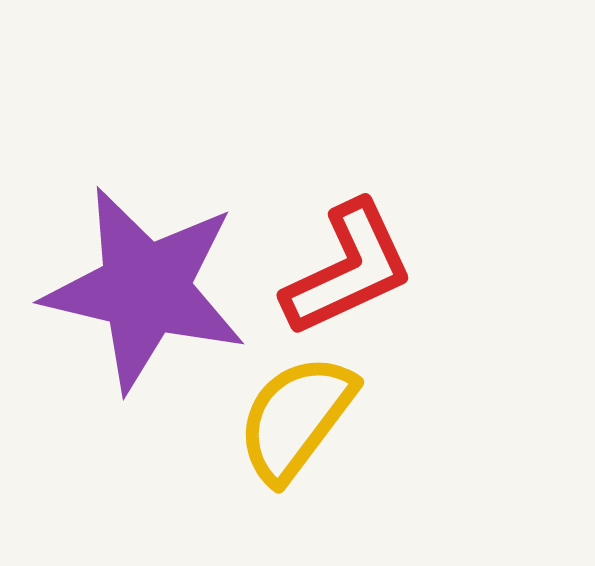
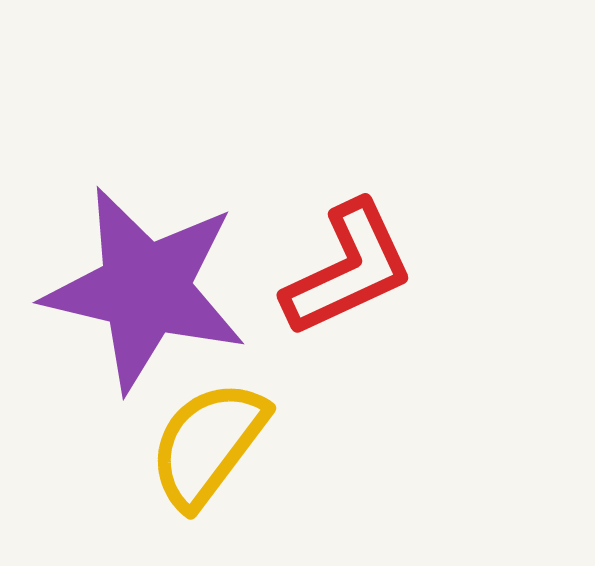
yellow semicircle: moved 88 px left, 26 px down
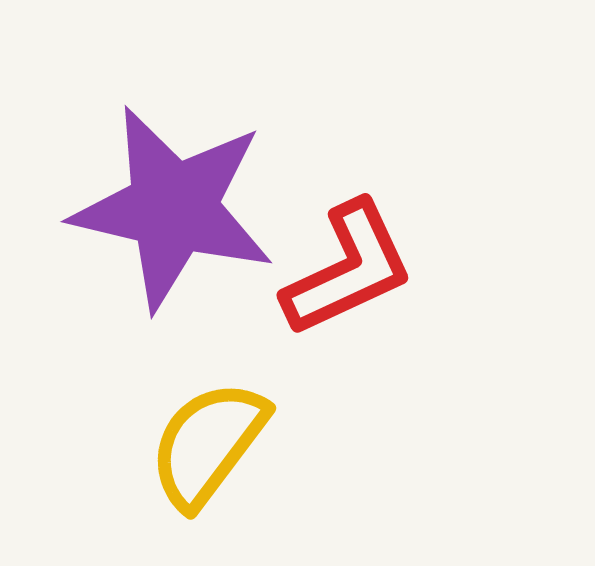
purple star: moved 28 px right, 81 px up
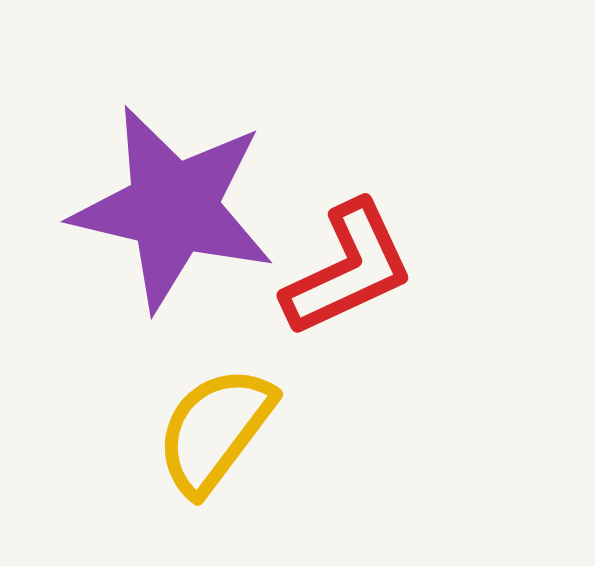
yellow semicircle: moved 7 px right, 14 px up
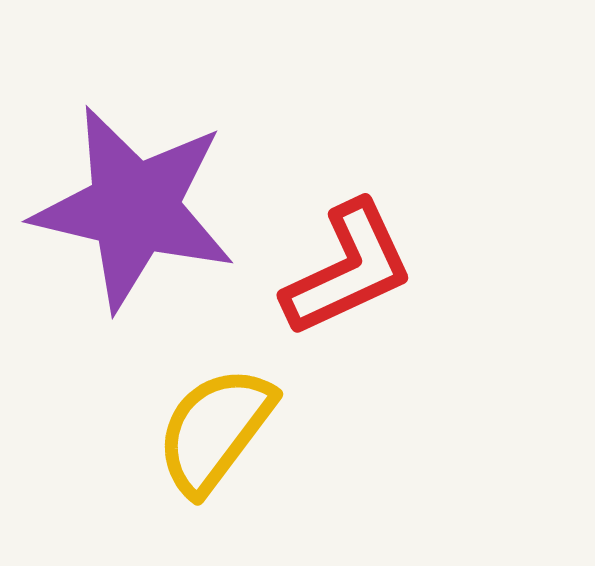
purple star: moved 39 px left
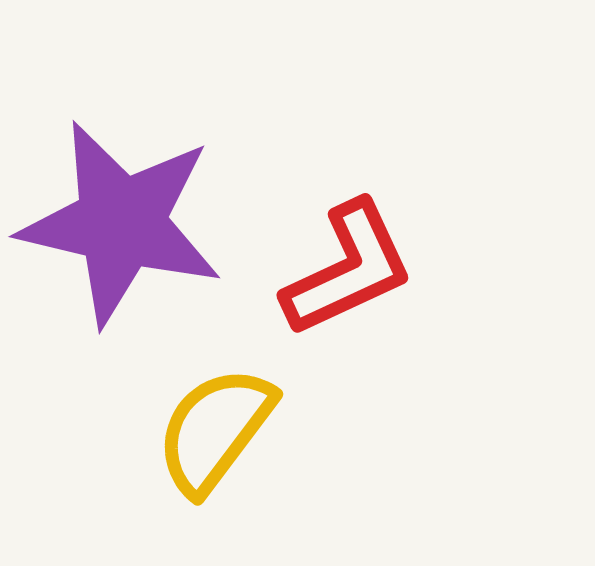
purple star: moved 13 px left, 15 px down
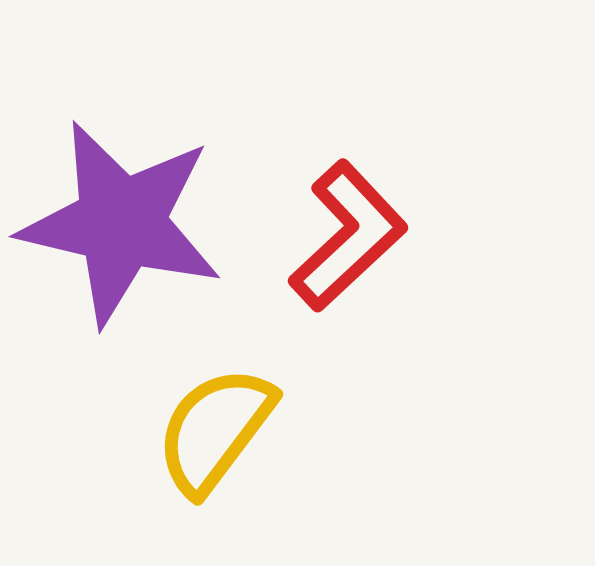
red L-shape: moved 33 px up; rotated 18 degrees counterclockwise
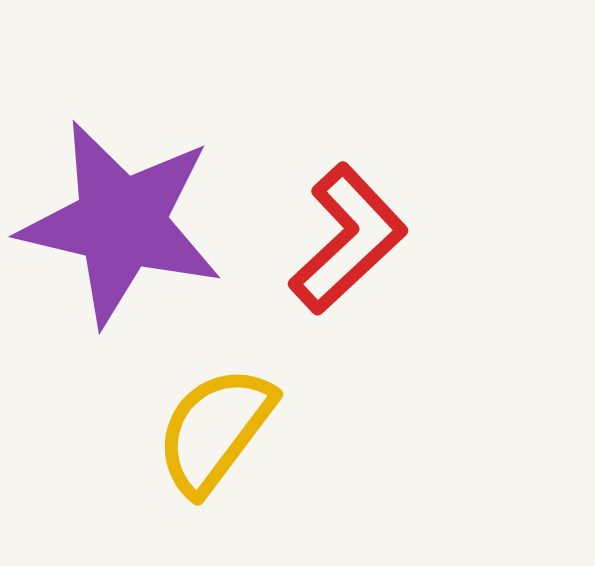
red L-shape: moved 3 px down
